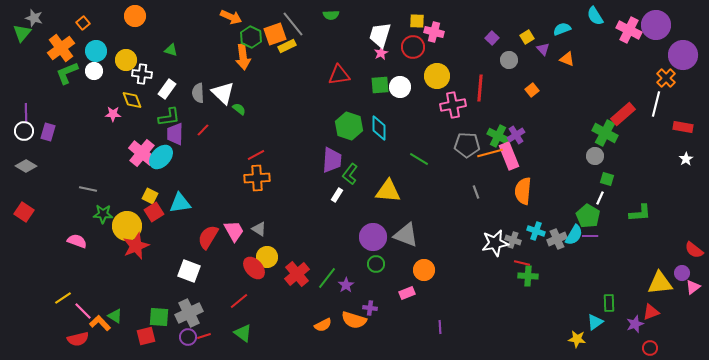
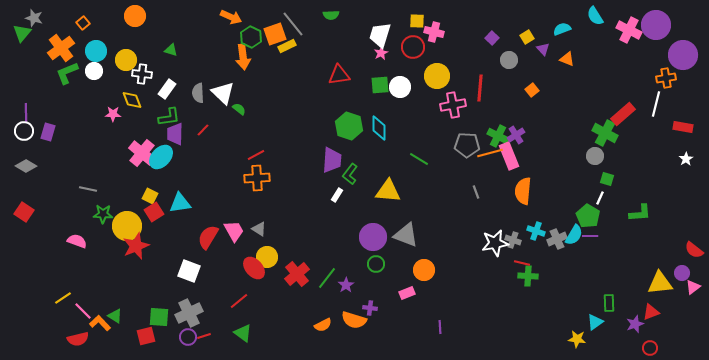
orange cross at (666, 78): rotated 36 degrees clockwise
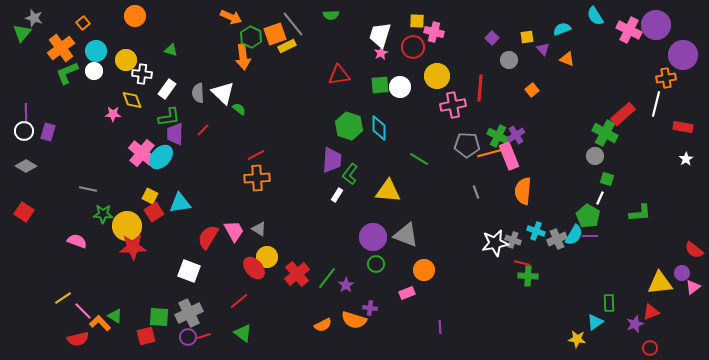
yellow square at (527, 37): rotated 24 degrees clockwise
red star at (136, 246): moved 3 px left, 1 px down; rotated 20 degrees clockwise
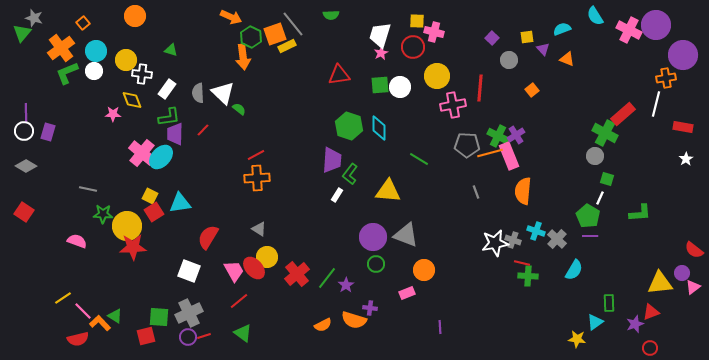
pink trapezoid at (234, 231): moved 40 px down
cyan semicircle at (574, 235): moved 35 px down
gray cross at (557, 239): rotated 24 degrees counterclockwise
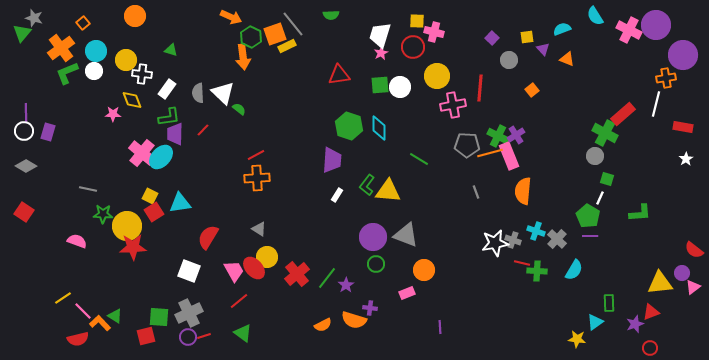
green L-shape at (350, 174): moved 17 px right, 11 px down
green cross at (528, 276): moved 9 px right, 5 px up
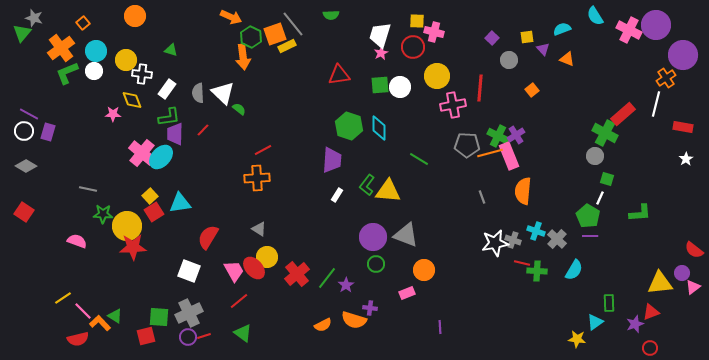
orange cross at (666, 78): rotated 24 degrees counterclockwise
purple line at (26, 113): moved 3 px right, 1 px down; rotated 60 degrees counterclockwise
red line at (256, 155): moved 7 px right, 5 px up
gray line at (476, 192): moved 6 px right, 5 px down
yellow square at (150, 196): rotated 21 degrees clockwise
